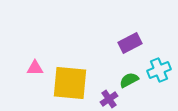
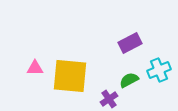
yellow square: moved 7 px up
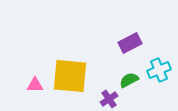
pink triangle: moved 17 px down
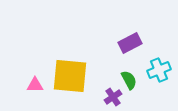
green semicircle: rotated 90 degrees clockwise
purple cross: moved 4 px right, 2 px up
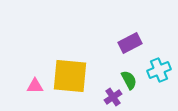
pink triangle: moved 1 px down
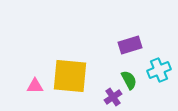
purple rectangle: moved 2 px down; rotated 10 degrees clockwise
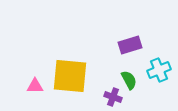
purple cross: rotated 36 degrees counterclockwise
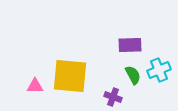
purple rectangle: rotated 15 degrees clockwise
green semicircle: moved 4 px right, 5 px up
